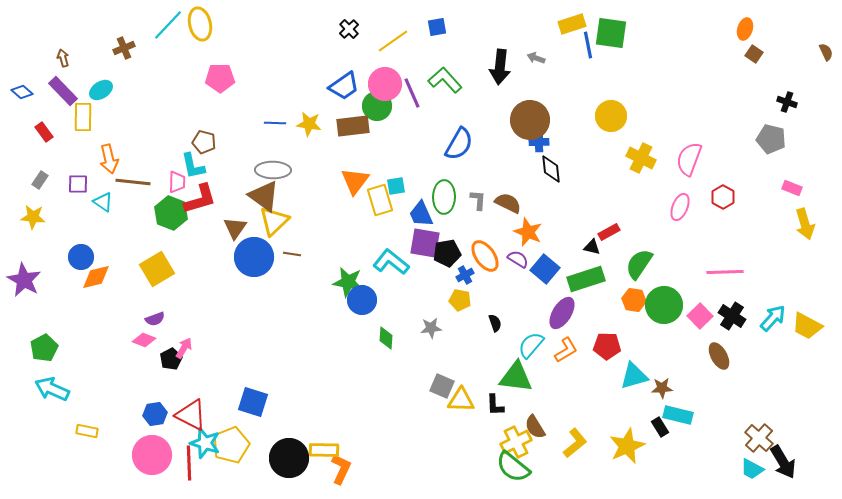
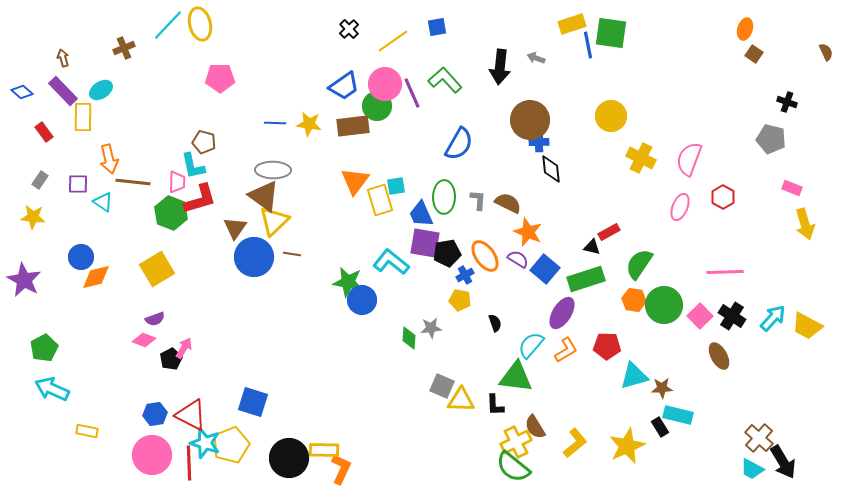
green diamond at (386, 338): moved 23 px right
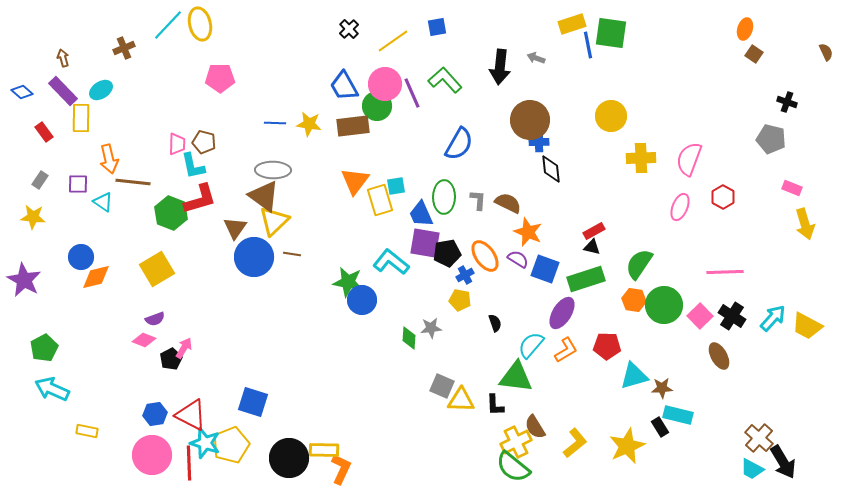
blue trapezoid at (344, 86): rotated 96 degrees clockwise
yellow rectangle at (83, 117): moved 2 px left, 1 px down
yellow cross at (641, 158): rotated 28 degrees counterclockwise
pink trapezoid at (177, 182): moved 38 px up
red rectangle at (609, 232): moved 15 px left, 1 px up
blue square at (545, 269): rotated 20 degrees counterclockwise
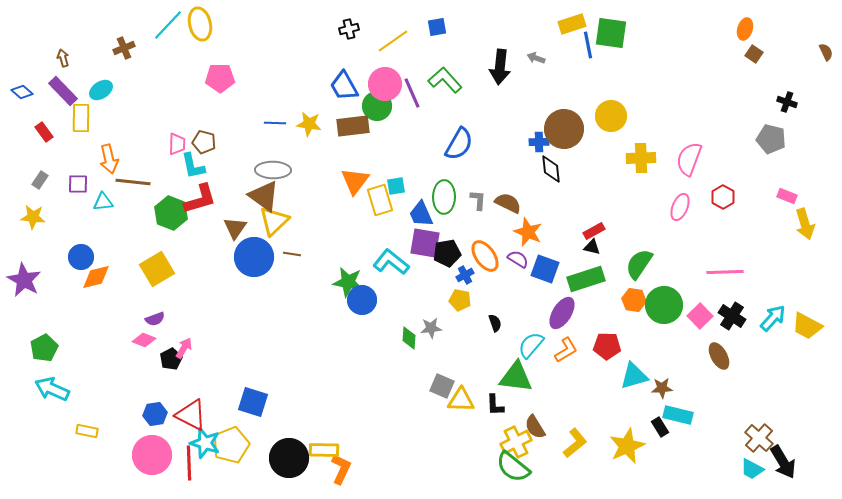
black cross at (349, 29): rotated 30 degrees clockwise
brown circle at (530, 120): moved 34 px right, 9 px down
pink rectangle at (792, 188): moved 5 px left, 8 px down
cyan triangle at (103, 202): rotated 40 degrees counterclockwise
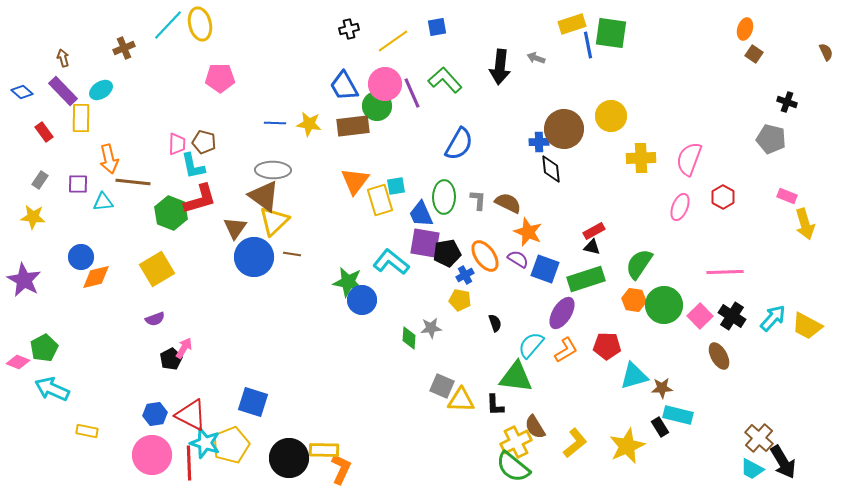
pink diamond at (144, 340): moved 126 px left, 22 px down
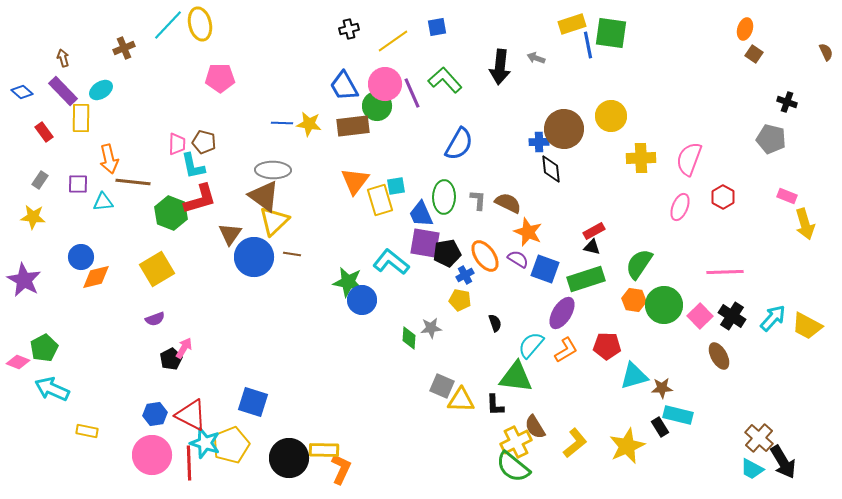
blue line at (275, 123): moved 7 px right
brown triangle at (235, 228): moved 5 px left, 6 px down
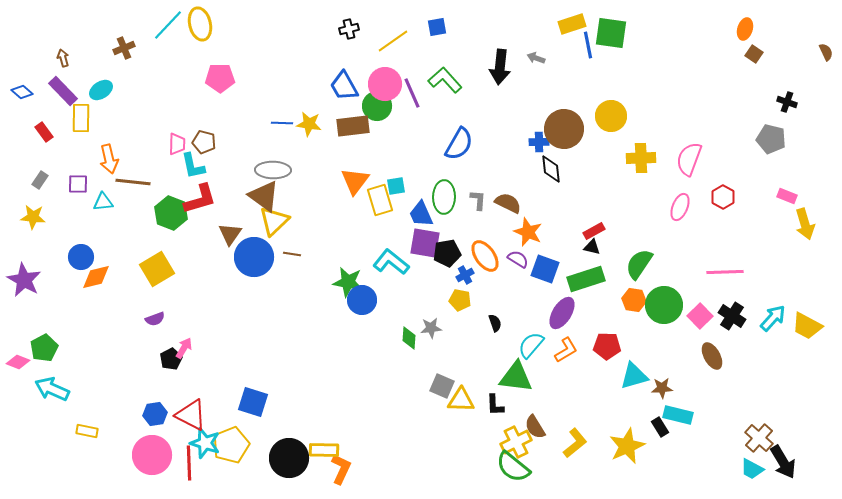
brown ellipse at (719, 356): moved 7 px left
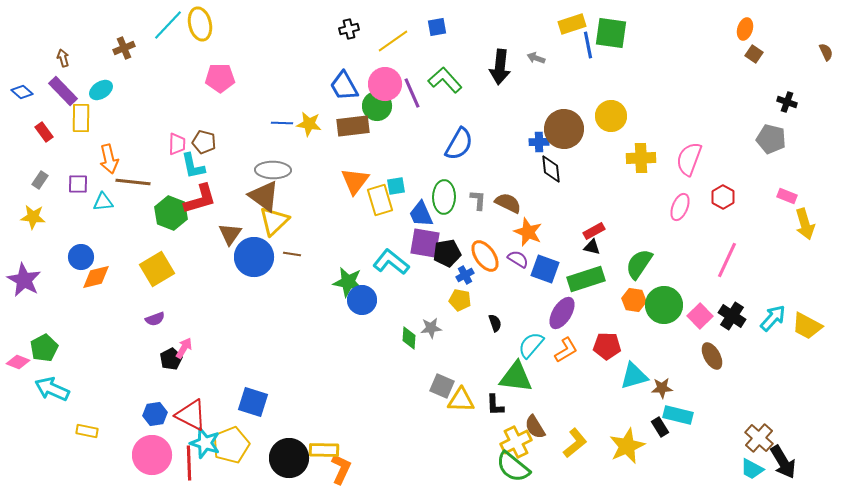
pink line at (725, 272): moved 2 px right, 12 px up; rotated 63 degrees counterclockwise
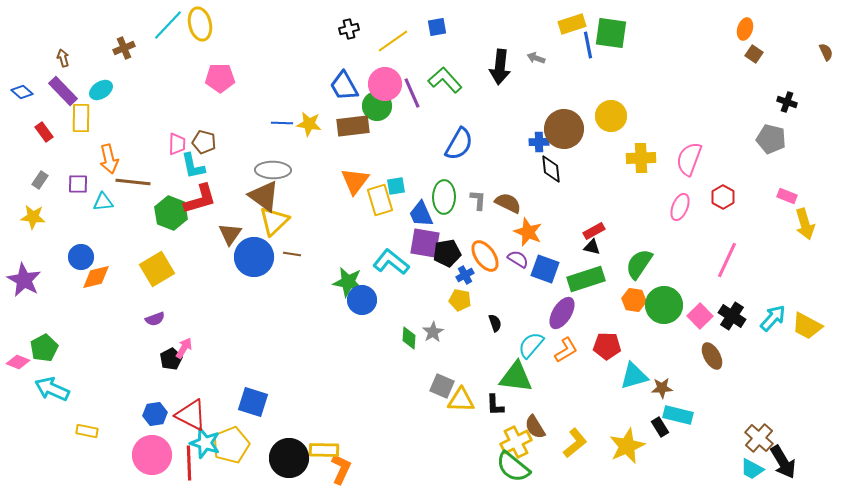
gray star at (431, 328): moved 2 px right, 4 px down; rotated 25 degrees counterclockwise
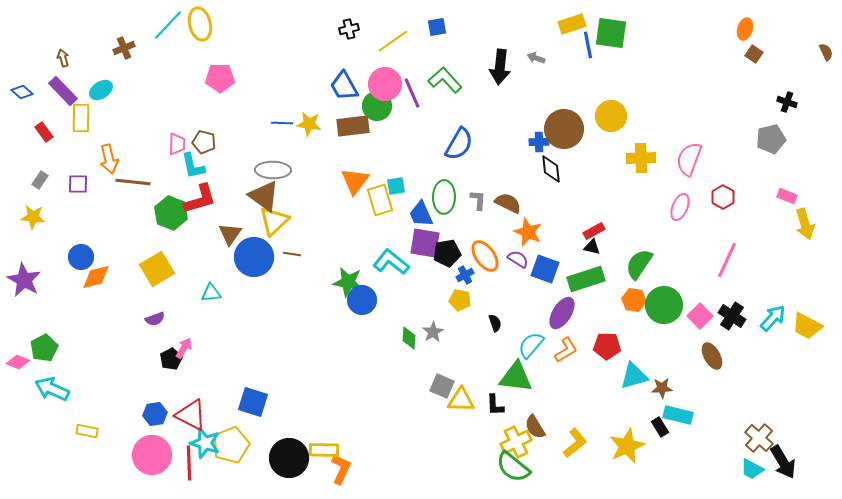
gray pentagon at (771, 139): rotated 28 degrees counterclockwise
cyan triangle at (103, 202): moved 108 px right, 91 px down
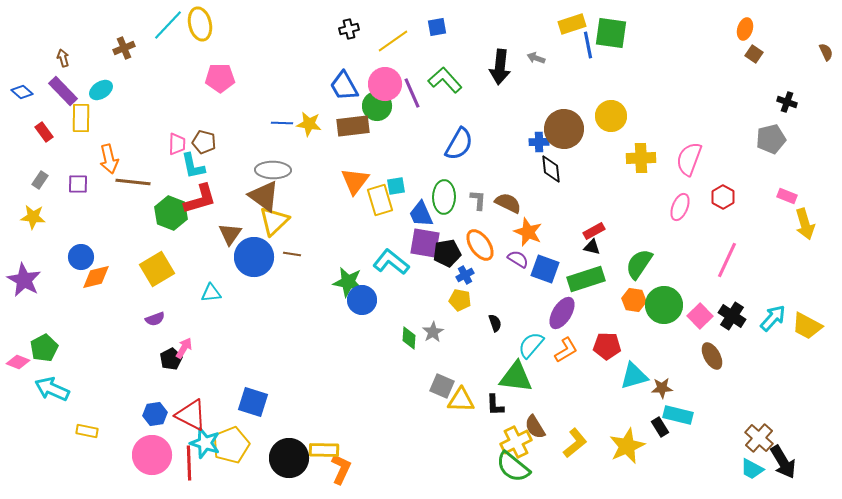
orange ellipse at (485, 256): moved 5 px left, 11 px up
